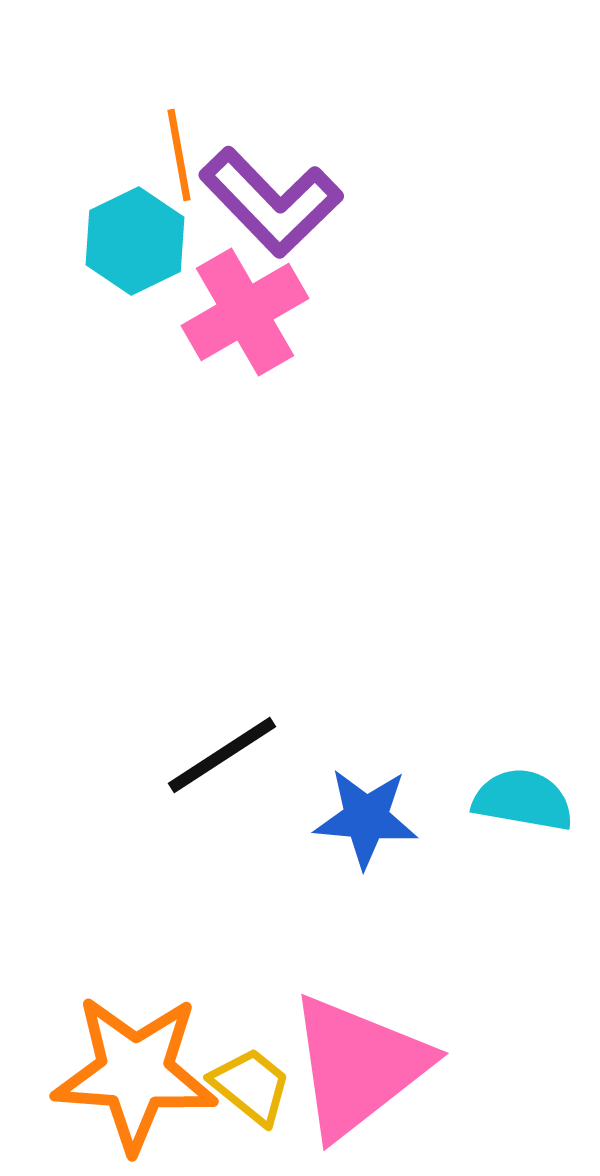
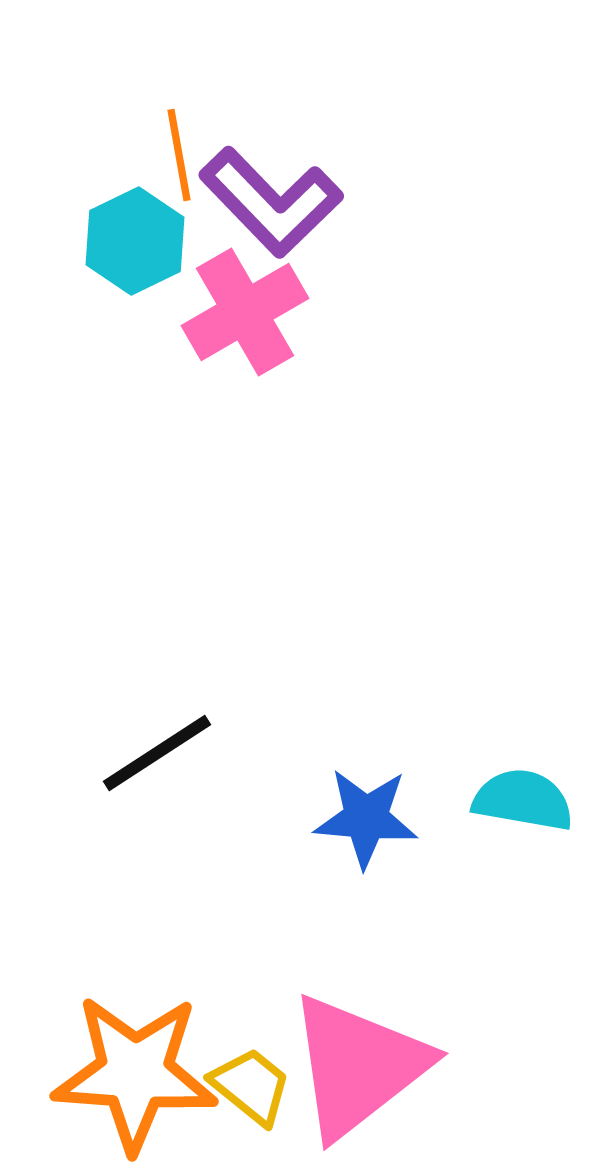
black line: moved 65 px left, 2 px up
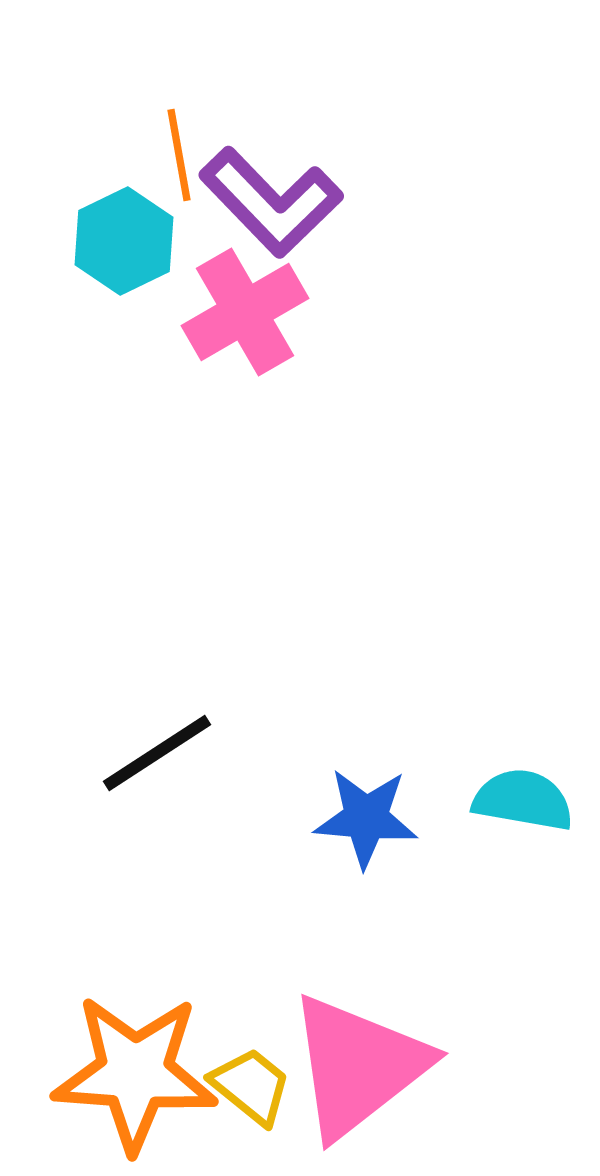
cyan hexagon: moved 11 px left
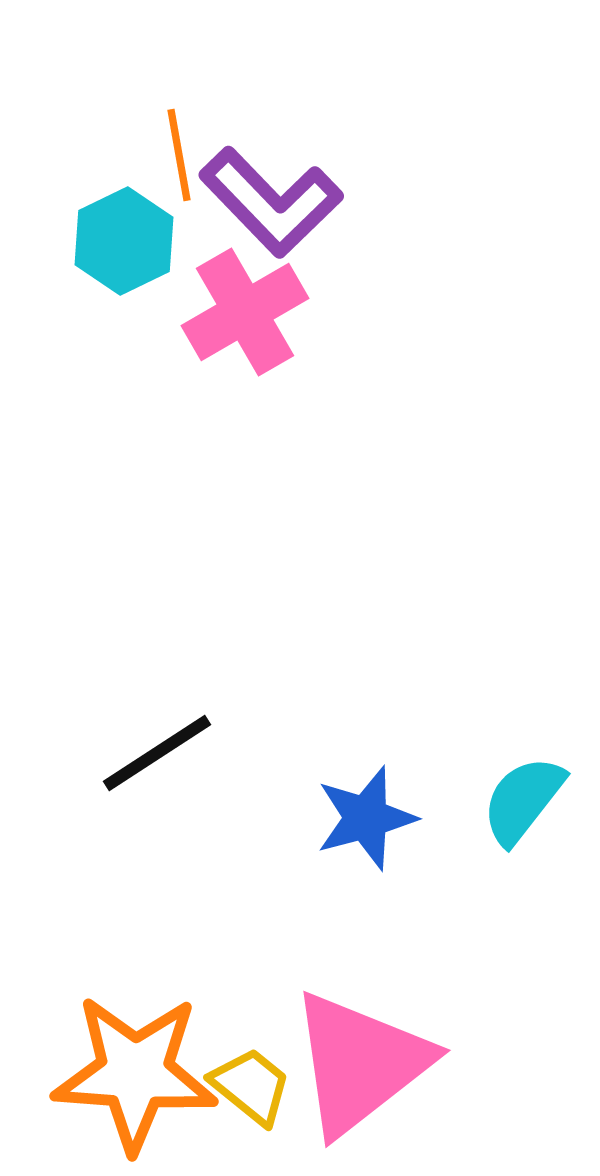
cyan semicircle: rotated 62 degrees counterclockwise
blue star: rotated 20 degrees counterclockwise
pink triangle: moved 2 px right, 3 px up
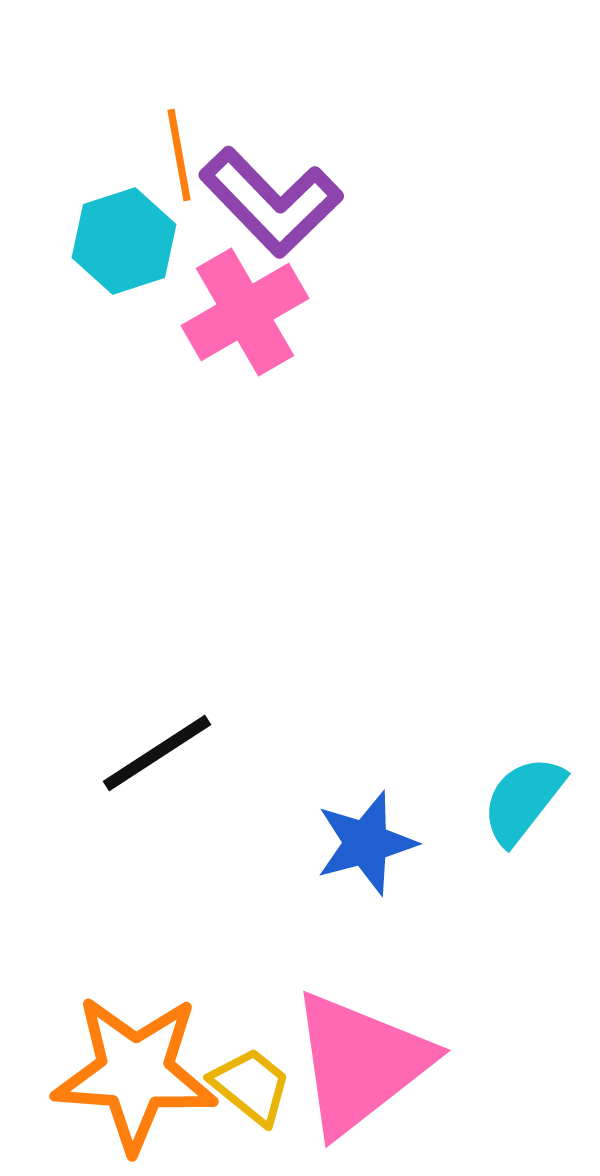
cyan hexagon: rotated 8 degrees clockwise
blue star: moved 25 px down
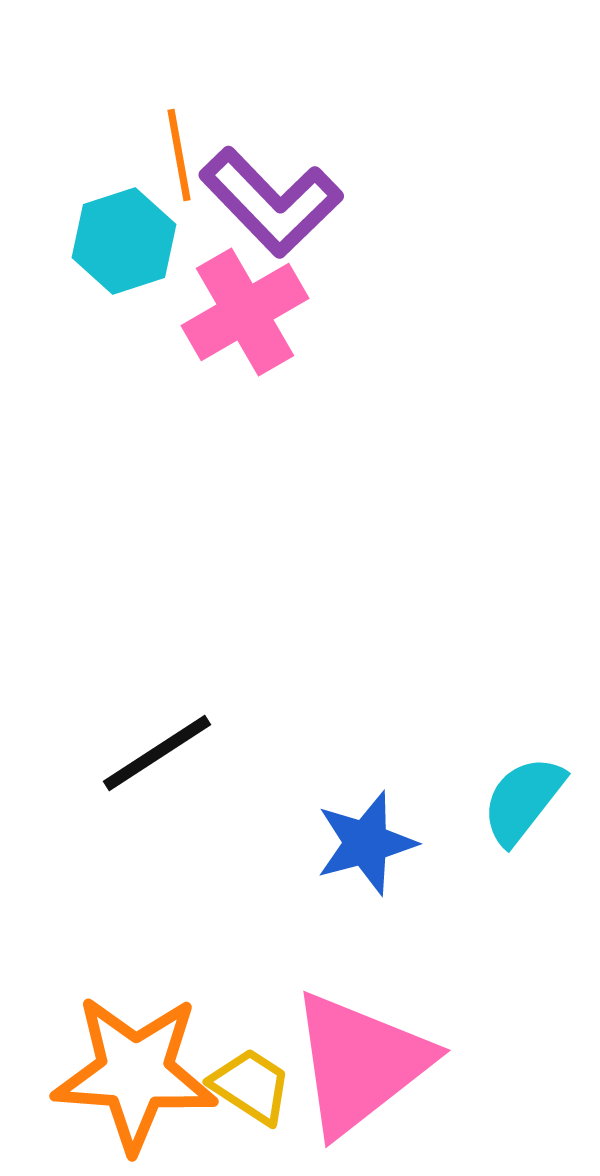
yellow trapezoid: rotated 6 degrees counterclockwise
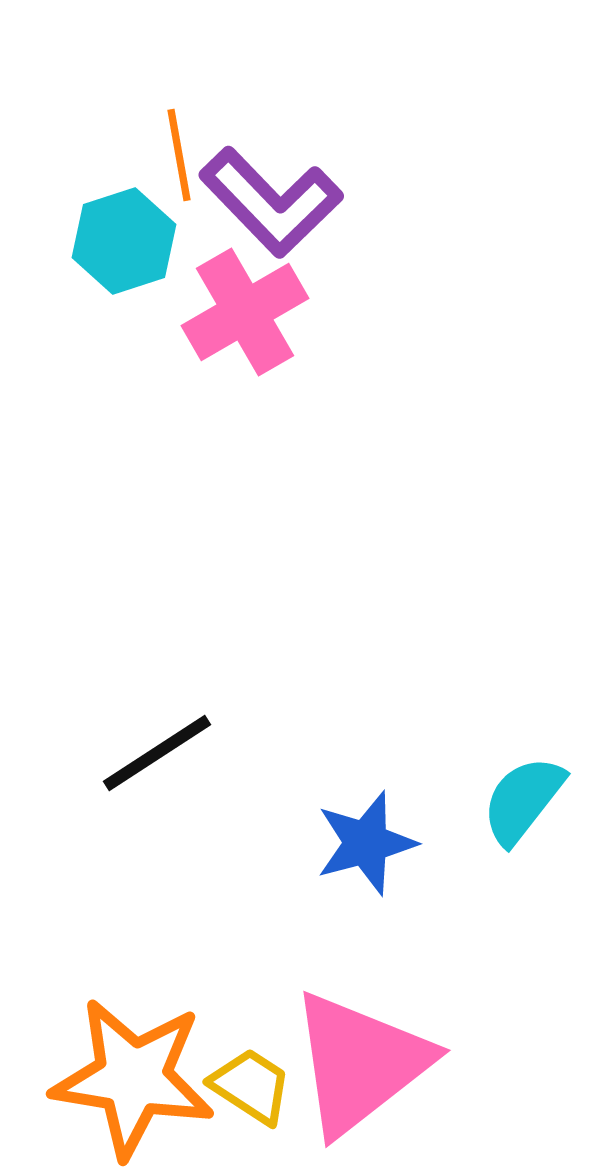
orange star: moved 2 px left, 5 px down; rotated 5 degrees clockwise
